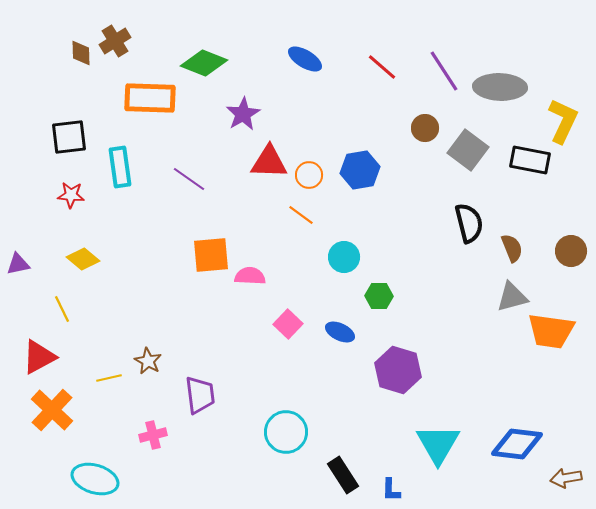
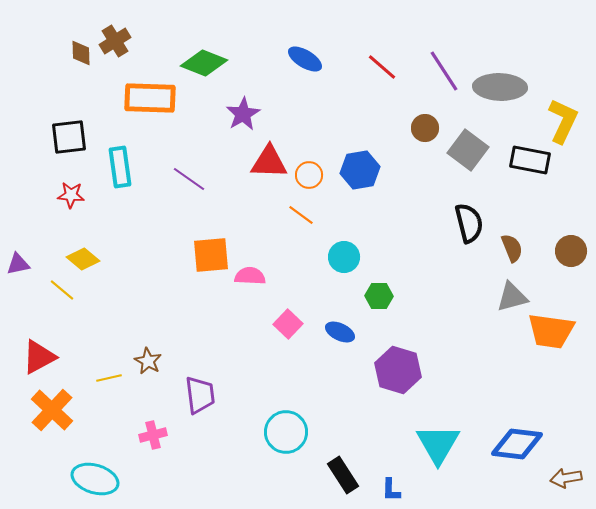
yellow line at (62, 309): moved 19 px up; rotated 24 degrees counterclockwise
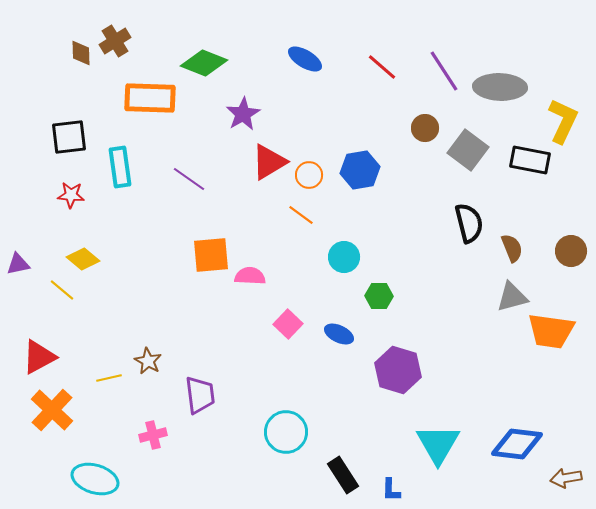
red triangle at (269, 162): rotated 33 degrees counterclockwise
blue ellipse at (340, 332): moved 1 px left, 2 px down
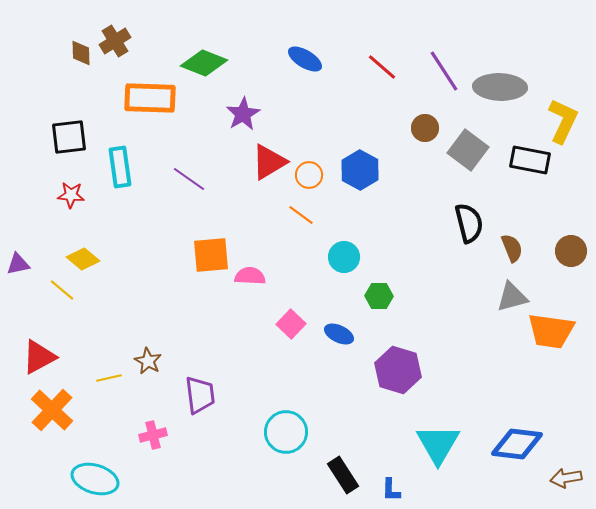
blue hexagon at (360, 170): rotated 21 degrees counterclockwise
pink square at (288, 324): moved 3 px right
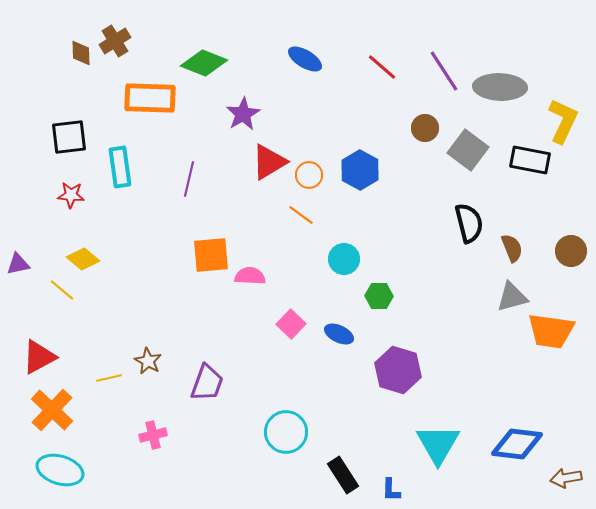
purple line at (189, 179): rotated 68 degrees clockwise
cyan circle at (344, 257): moved 2 px down
purple trapezoid at (200, 395): moved 7 px right, 12 px up; rotated 27 degrees clockwise
cyan ellipse at (95, 479): moved 35 px left, 9 px up
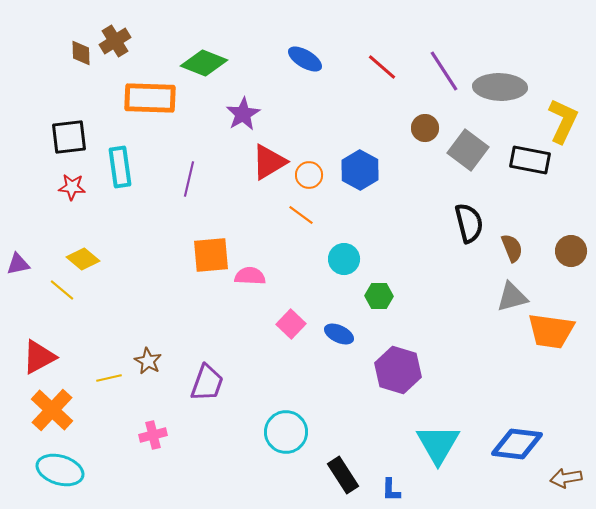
red star at (71, 195): moved 1 px right, 8 px up
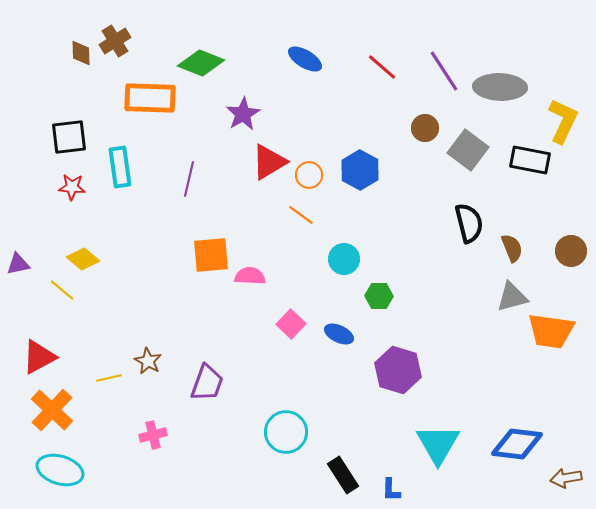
green diamond at (204, 63): moved 3 px left
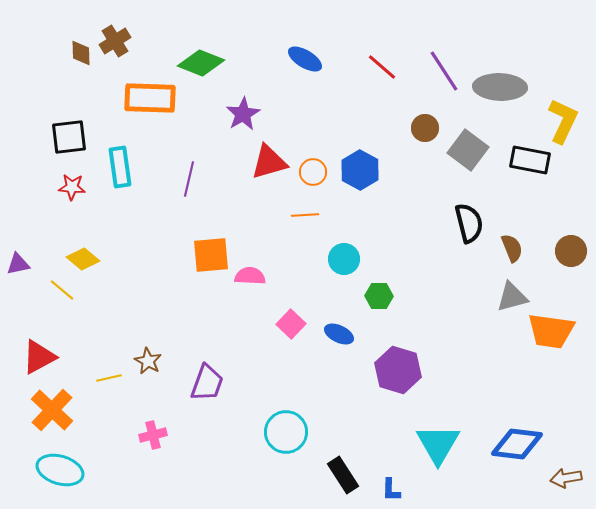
red triangle at (269, 162): rotated 15 degrees clockwise
orange circle at (309, 175): moved 4 px right, 3 px up
orange line at (301, 215): moved 4 px right; rotated 40 degrees counterclockwise
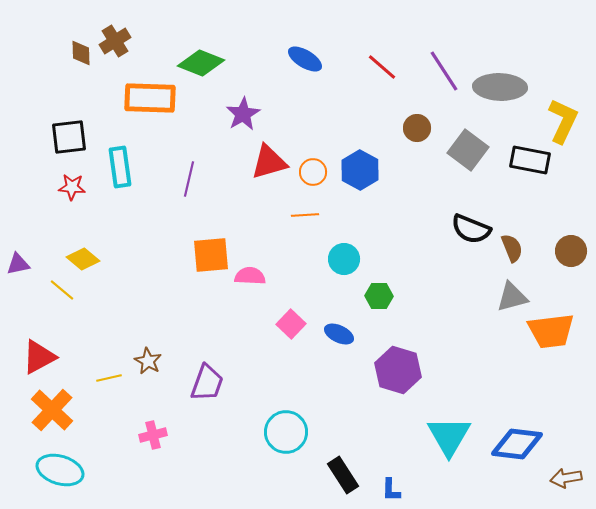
brown circle at (425, 128): moved 8 px left
black semicircle at (469, 223): moved 2 px right, 6 px down; rotated 126 degrees clockwise
orange trapezoid at (551, 331): rotated 15 degrees counterclockwise
cyan triangle at (438, 444): moved 11 px right, 8 px up
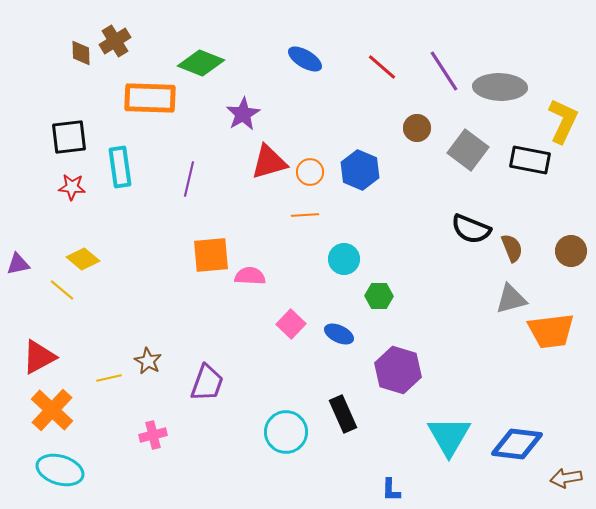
blue hexagon at (360, 170): rotated 6 degrees counterclockwise
orange circle at (313, 172): moved 3 px left
gray triangle at (512, 297): moved 1 px left, 2 px down
black rectangle at (343, 475): moved 61 px up; rotated 9 degrees clockwise
